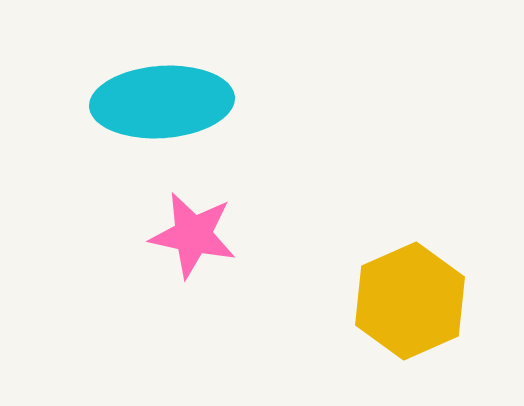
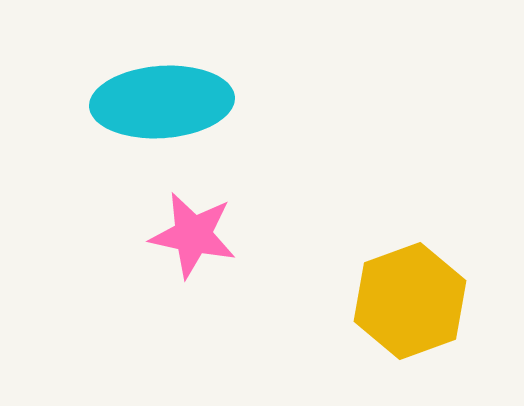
yellow hexagon: rotated 4 degrees clockwise
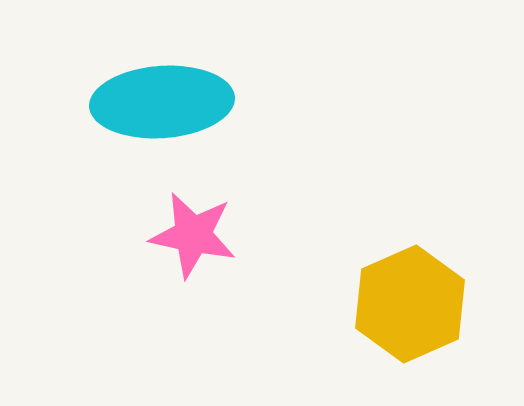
yellow hexagon: moved 3 px down; rotated 4 degrees counterclockwise
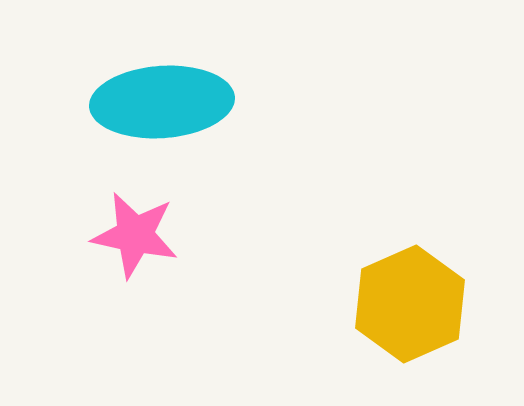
pink star: moved 58 px left
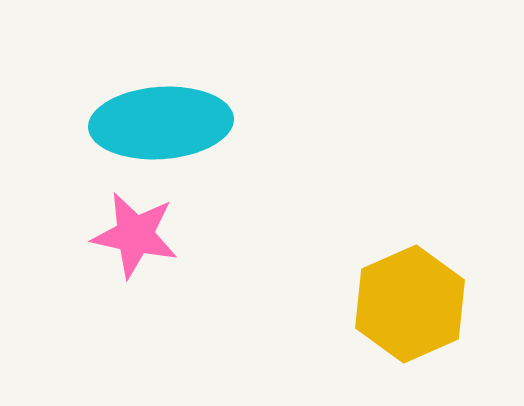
cyan ellipse: moved 1 px left, 21 px down
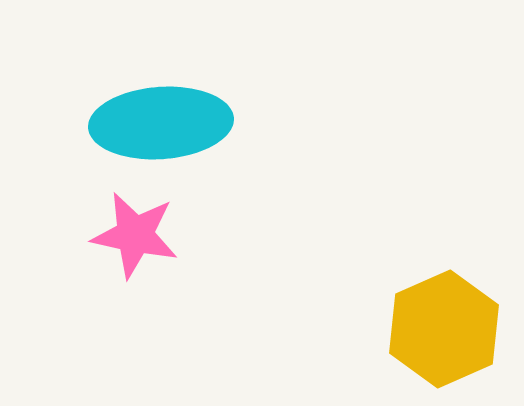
yellow hexagon: moved 34 px right, 25 px down
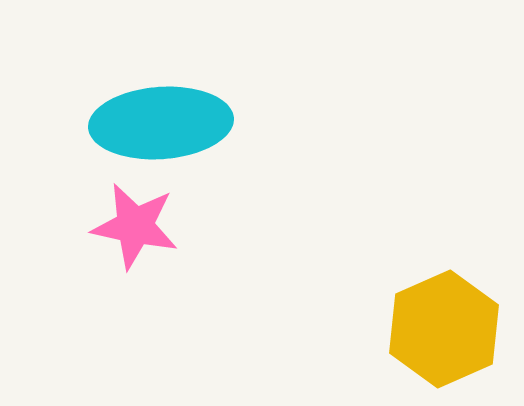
pink star: moved 9 px up
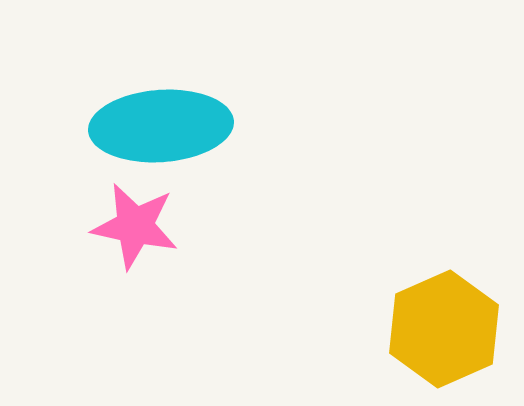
cyan ellipse: moved 3 px down
